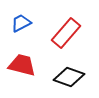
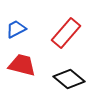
blue trapezoid: moved 5 px left, 6 px down
black diamond: moved 2 px down; rotated 20 degrees clockwise
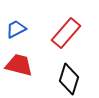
red trapezoid: moved 3 px left
black diamond: rotated 68 degrees clockwise
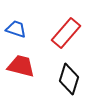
blue trapezoid: rotated 45 degrees clockwise
red trapezoid: moved 2 px right, 1 px down
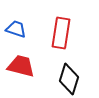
red rectangle: moved 5 px left; rotated 32 degrees counterclockwise
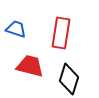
red trapezoid: moved 9 px right
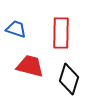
red rectangle: rotated 8 degrees counterclockwise
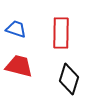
red trapezoid: moved 11 px left
